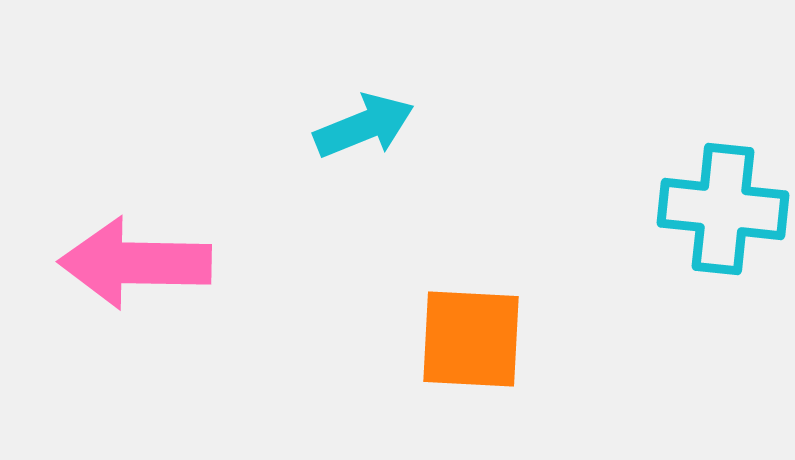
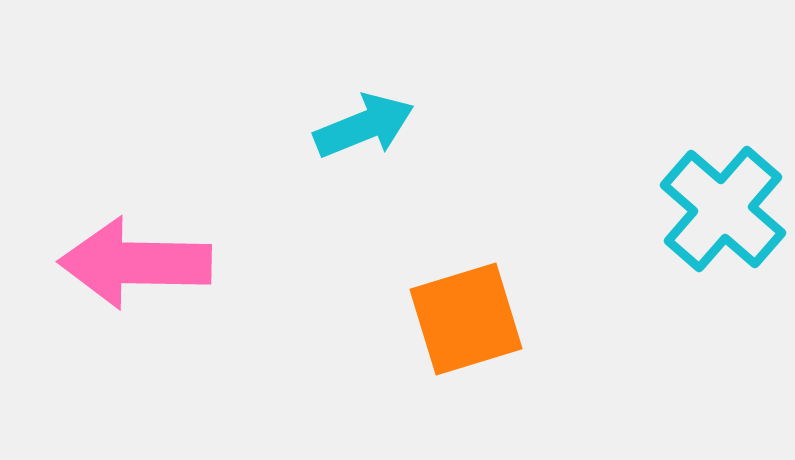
cyan cross: rotated 35 degrees clockwise
orange square: moved 5 px left, 20 px up; rotated 20 degrees counterclockwise
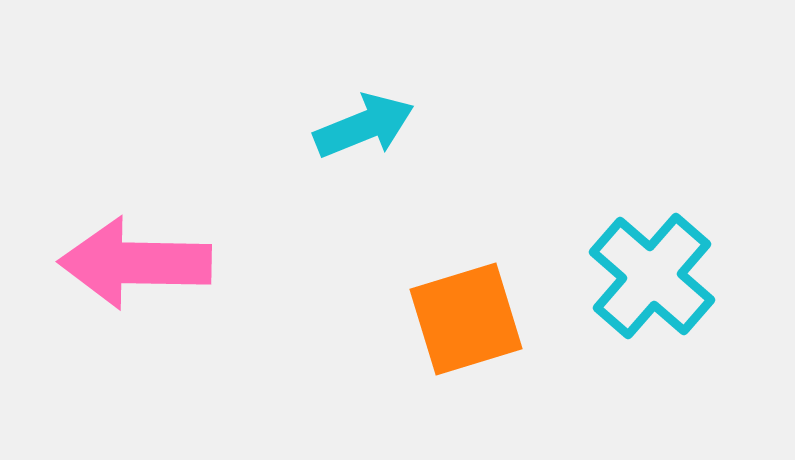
cyan cross: moved 71 px left, 67 px down
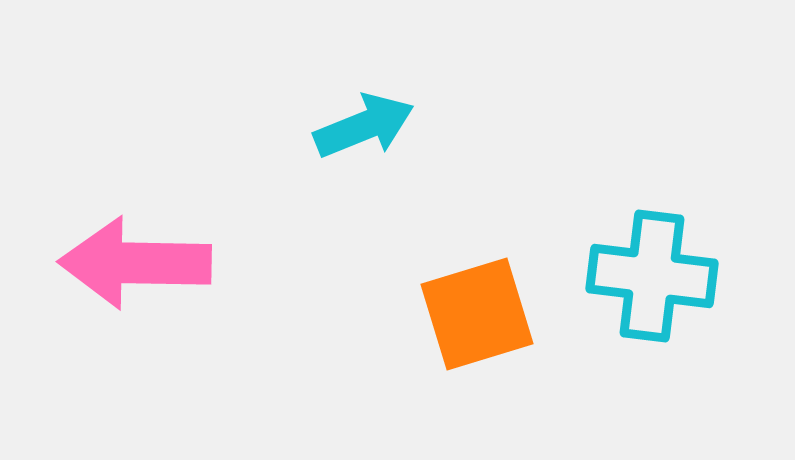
cyan cross: rotated 34 degrees counterclockwise
orange square: moved 11 px right, 5 px up
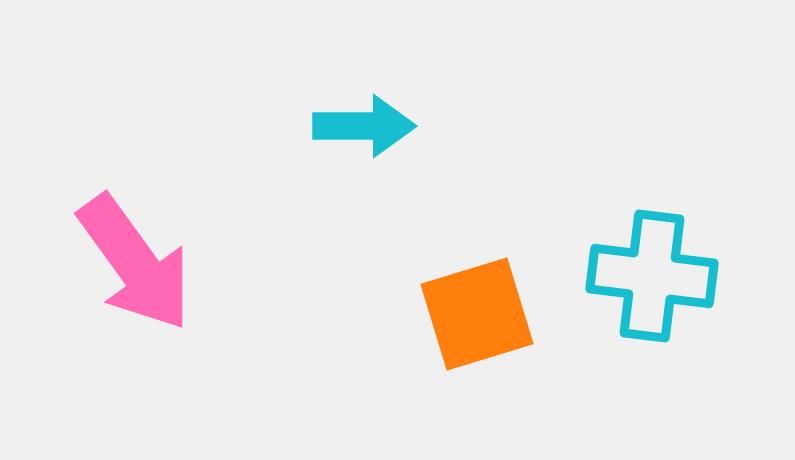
cyan arrow: rotated 22 degrees clockwise
pink arrow: rotated 127 degrees counterclockwise
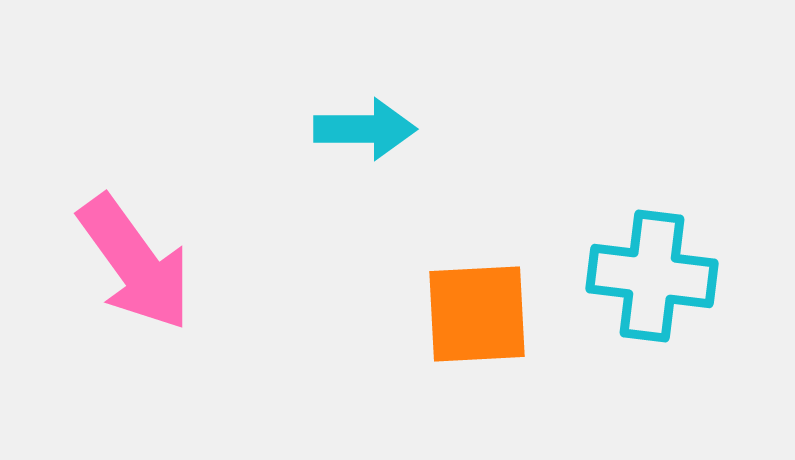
cyan arrow: moved 1 px right, 3 px down
orange square: rotated 14 degrees clockwise
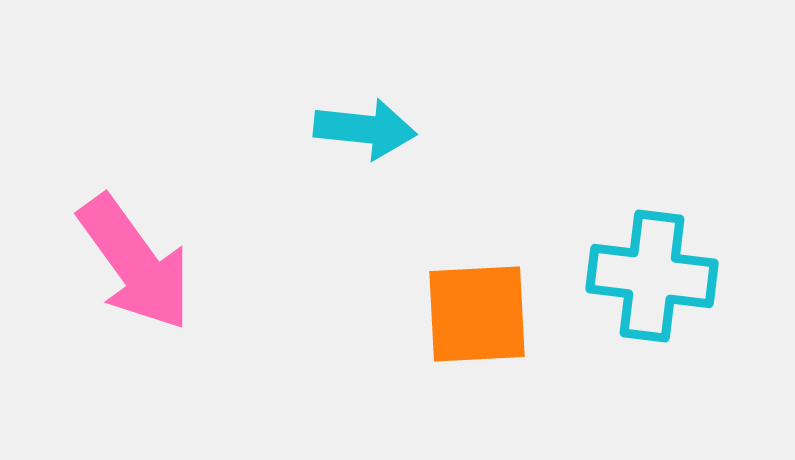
cyan arrow: rotated 6 degrees clockwise
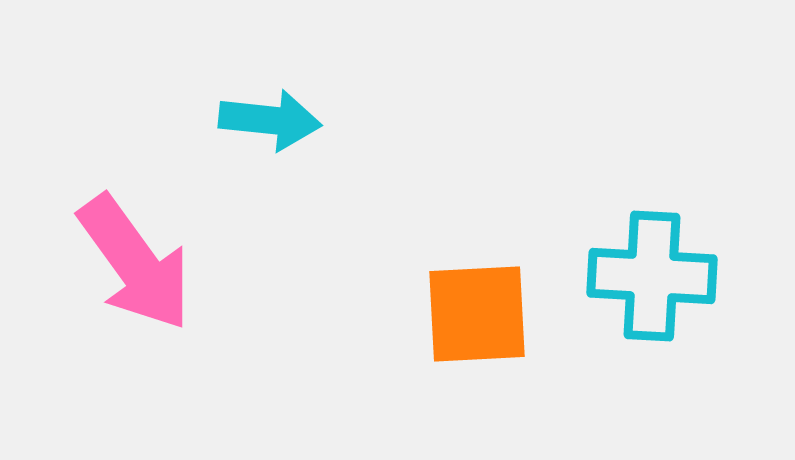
cyan arrow: moved 95 px left, 9 px up
cyan cross: rotated 4 degrees counterclockwise
